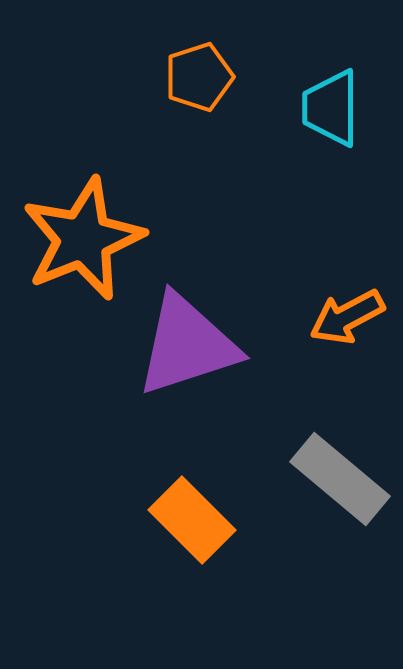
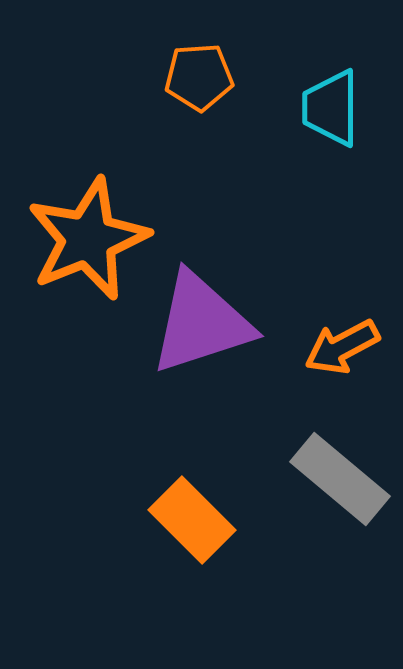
orange pentagon: rotated 14 degrees clockwise
orange star: moved 5 px right
orange arrow: moved 5 px left, 30 px down
purple triangle: moved 14 px right, 22 px up
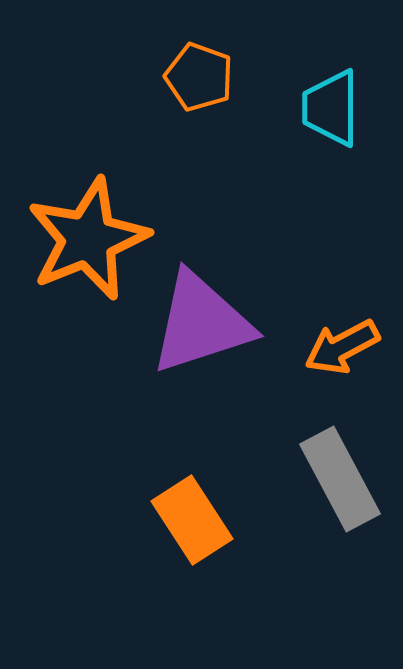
orange pentagon: rotated 24 degrees clockwise
gray rectangle: rotated 22 degrees clockwise
orange rectangle: rotated 12 degrees clockwise
